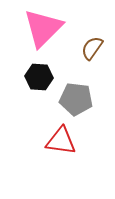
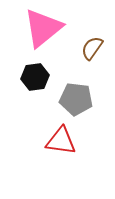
pink triangle: rotated 6 degrees clockwise
black hexagon: moved 4 px left; rotated 12 degrees counterclockwise
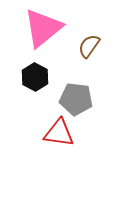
brown semicircle: moved 3 px left, 2 px up
black hexagon: rotated 24 degrees counterclockwise
red triangle: moved 2 px left, 8 px up
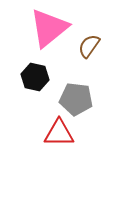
pink triangle: moved 6 px right
black hexagon: rotated 16 degrees counterclockwise
red triangle: rotated 8 degrees counterclockwise
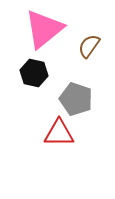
pink triangle: moved 5 px left, 1 px down
black hexagon: moved 1 px left, 4 px up
gray pentagon: rotated 12 degrees clockwise
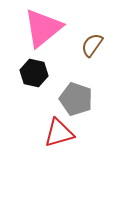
pink triangle: moved 1 px left, 1 px up
brown semicircle: moved 3 px right, 1 px up
red triangle: rotated 16 degrees counterclockwise
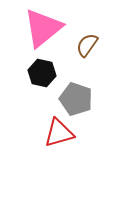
brown semicircle: moved 5 px left
black hexagon: moved 8 px right
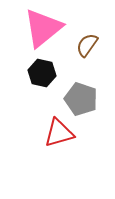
gray pentagon: moved 5 px right
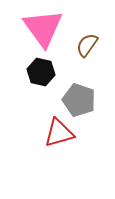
pink triangle: rotated 27 degrees counterclockwise
black hexagon: moved 1 px left, 1 px up
gray pentagon: moved 2 px left, 1 px down
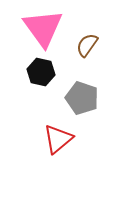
gray pentagon: moved 3 px right, 2 px up
red triangle: moved 1 px left, 6 px down; rotated 24 degrees counterclockwise
